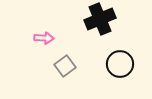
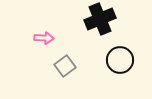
black circle: moved 4 px up
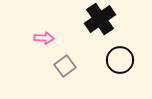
black cross: rotated 12 degrees counterclockwise
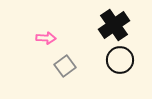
black cross: moved 14 px right, 6 px down
pink arrow: moved 2 px right
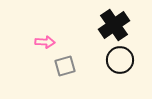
pink arrow: moved 1 px left, 4 px down
gray square: rotated 20 degrees clockwise
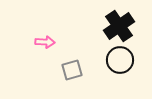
black cross: moved 5 px right, 1 px down
gray square: moved 7 px right, 4 px down
